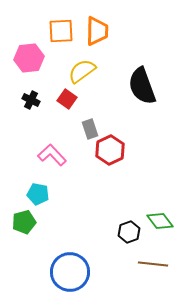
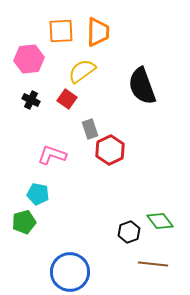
orange trapezoid: moved 1 px right, 1 px down
pink hexagon: moved 1 px down
pink L-shape: rotated 28 degrees counterclockwise
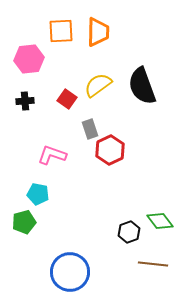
yellow semicircle: moved 16 px right, 14 px down
black cross: moved 6 px left, 1 px down; rotated 30 degrees counterclockwise
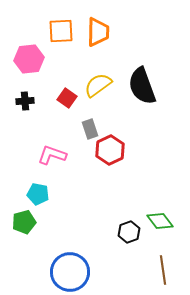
red square: moved 1 px up
brown line: moved 10 px right, 6 px down; rotated 76 degrees clockwise
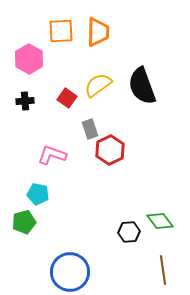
pink hexagon: rotated 24 degrees counterclockwise
black hexagon: rotated 15 degrees clockwise
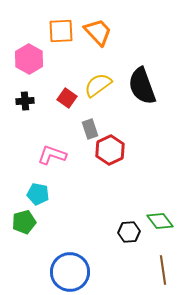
orange trapezoid: rotated 44 degrees counterclockwise
